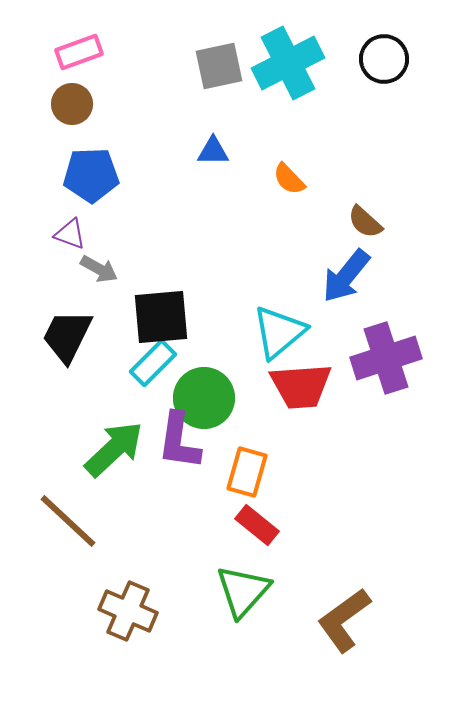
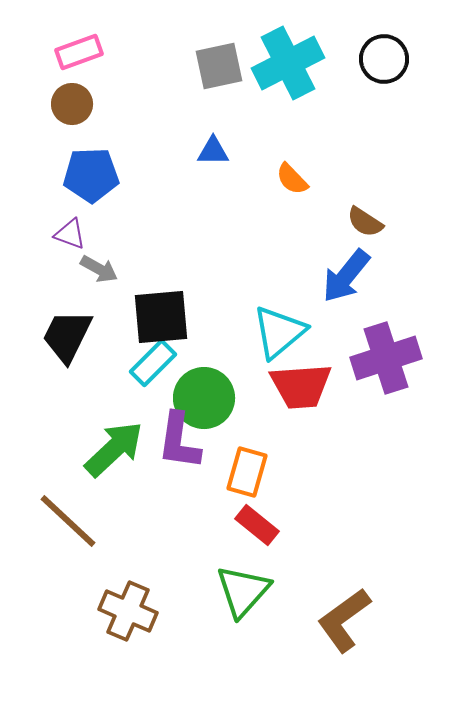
orange semicircle: moved 3 px right
brown semicircle: rotated 9 degrees counterclockwise
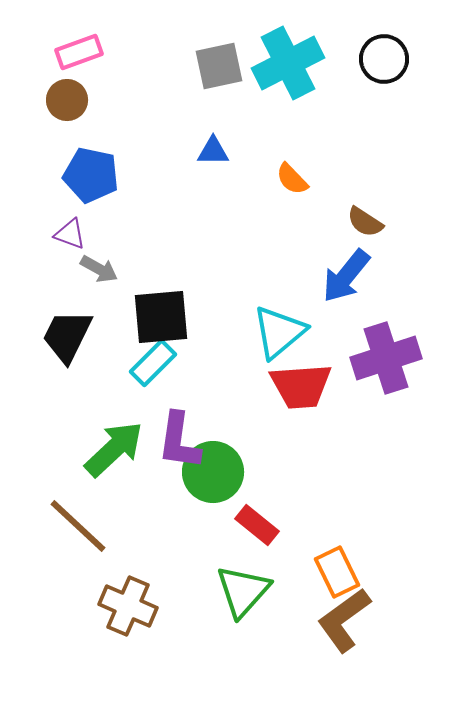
brown circle: moved 5 px left, 4 px up
blue pentagon: rotated 14 degrees clockwise
green circle: moved 9 px right, 74 px down
orange rectangle: moved 90 px right, 100 px down; rotated 42 degrees counterclockwise
brown line: moved 10 px right, 5 px down
brown cross: moved 5 px up
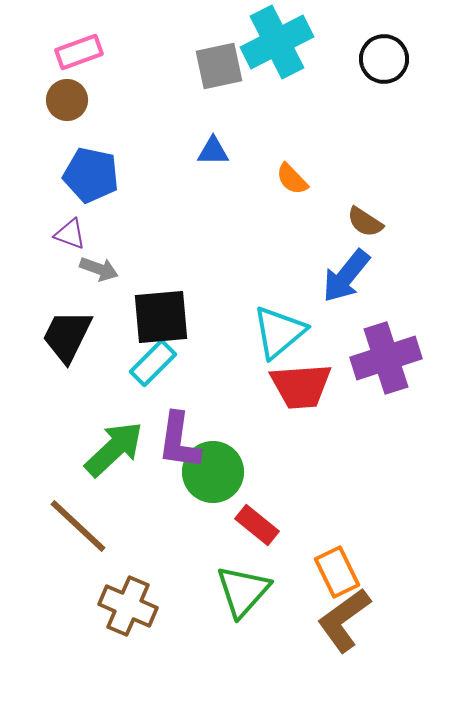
cyan cross: moved 11 px left, 21 px up
gray arrow: rotated 9 degrees counterclockwise
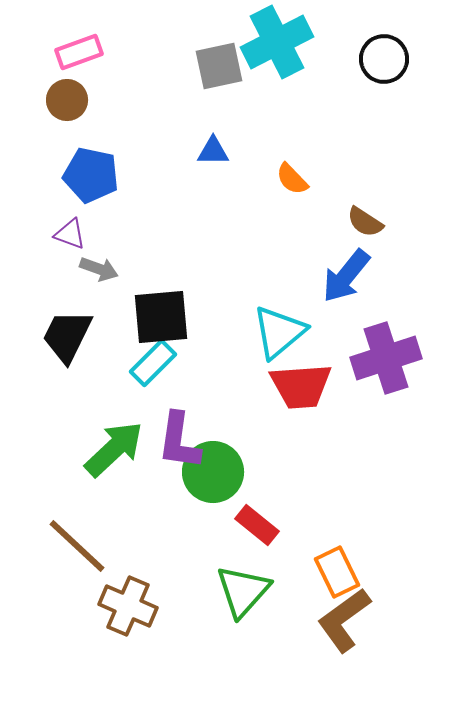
brown line: moved 1 px left, 20 px down
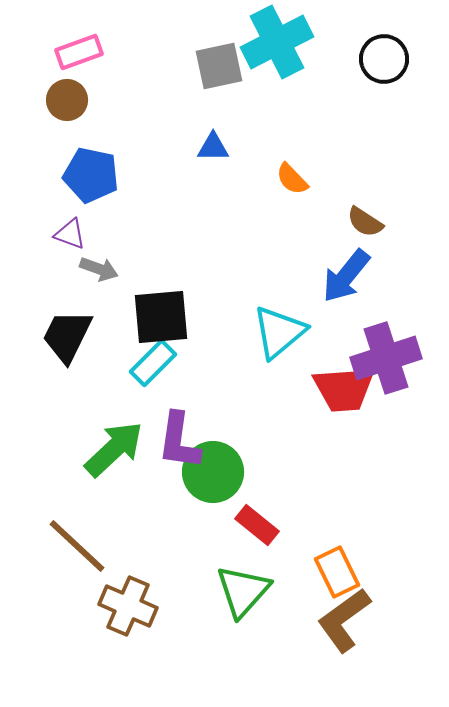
blue triangle: moved 4 px up
red trapezoid: moved 43 px right, 3 px down
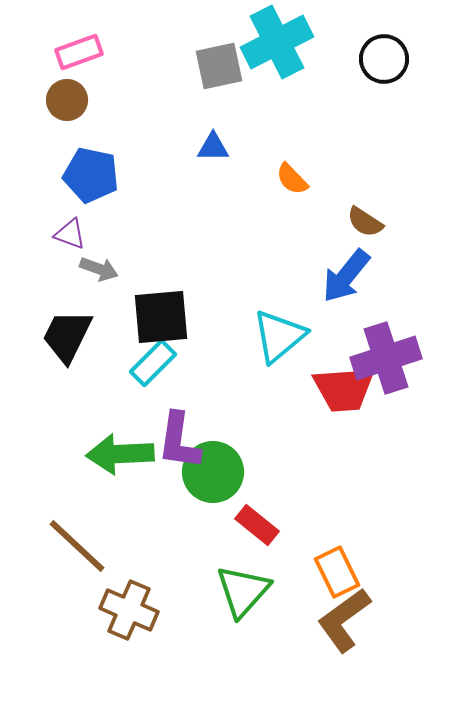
cyan triangle: moved 4 px down
green arrow: moved 6 px right, 5 px down; rotated 140 degrees counterclockwise
brown cross: moved 1 px right, 4 px down
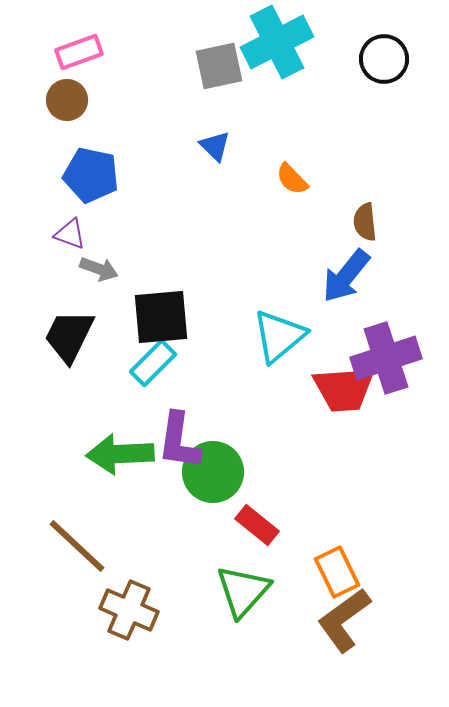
blue triangle: moved 2 px right, 1 px up; rotated 44 degrees clockwise
brown semicircle: rotated 51 degrees clockwise
black trapezoid: moved 2 px right
